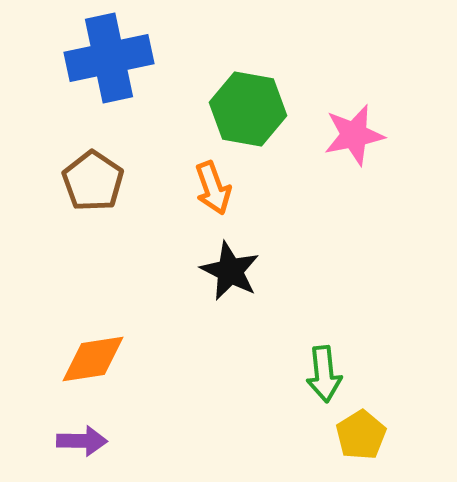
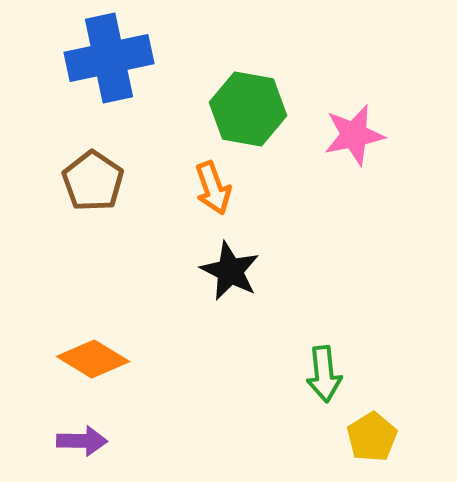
orange diamond: rotated 40 degrees clockwise
yellow pentagon: moved 11 px right, 2 px down
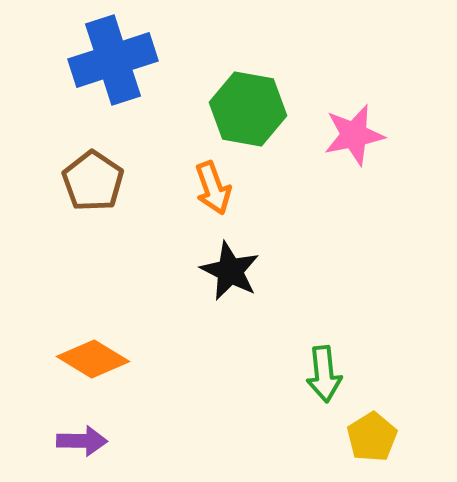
blue cross: moved 4 px right, 2 px down; rotated 6 degrees counterclockwise
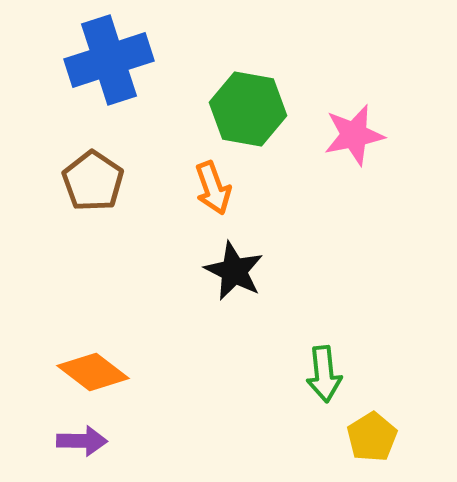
blue cross: moved 4 px left
black star: moved 4 px right
orange diamond: moved 13 px down; rotated 6 degrees clockwise
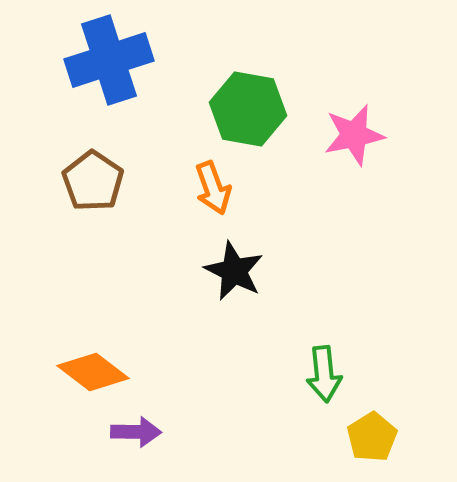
purple arrow: moved 54 px right, 9 px up
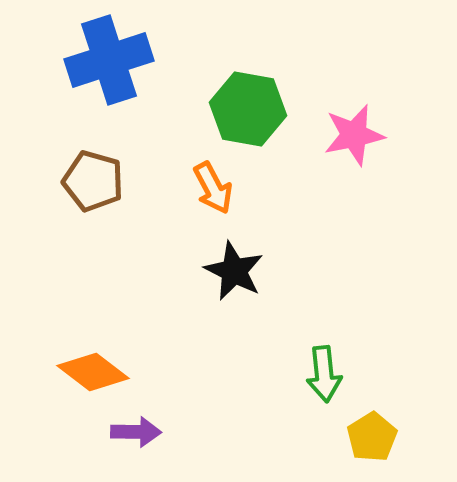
brown pentagon: rotated 18 degrees counterclockwise
orange arrow: rotated 8 degrees counterclockwise
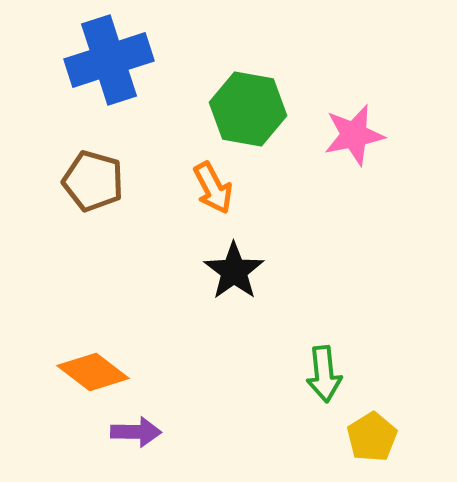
black star: rotated 10 degrees clockwise
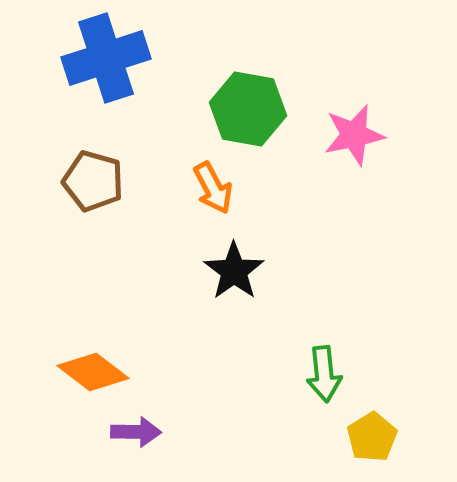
blue cross: moved 3 px left, 2 px up
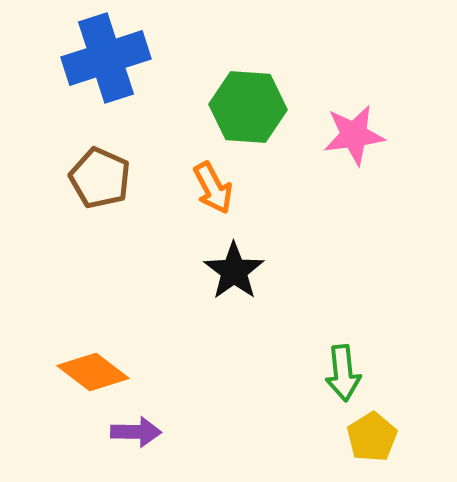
green hexagon: moved 2 px up; rotated 6 degrees counterclockwise
pink star: rotated 4 degrees clockwise
brown pentagon: moved 7 px right, 3 px up; rotated 8 degrees clockwise
green arrow: moved 19 px right, 1 px up
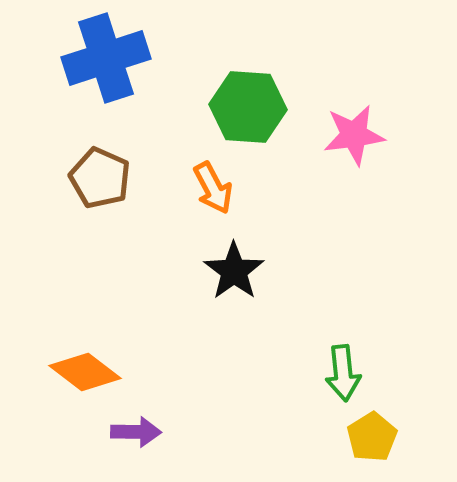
orange diamond: moved 8 px left
